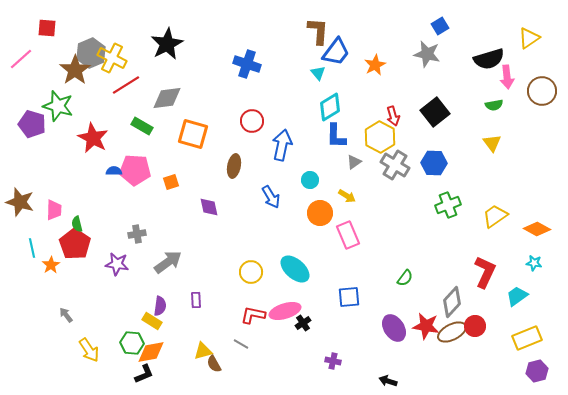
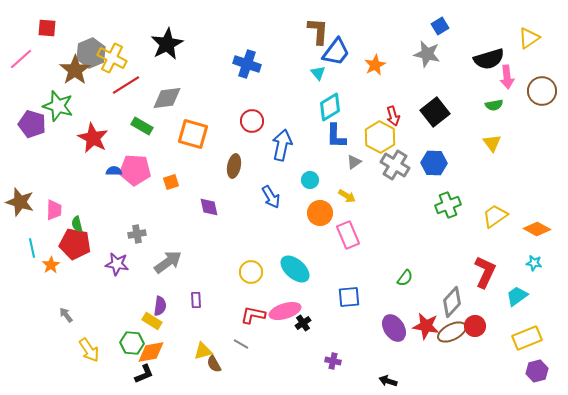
red pentagon at (75, 244): rotated 24 degrees counterclockwise
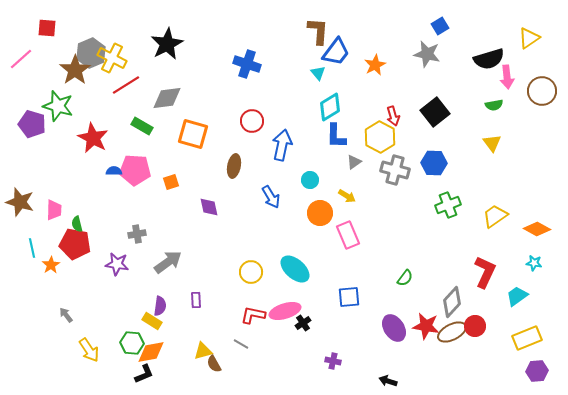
gray cross at (395, 165): moved 5 px down; rotated 16 degrees counterclockwise
purple hexagon at (537, 371): rotated 10 degrees clockwise
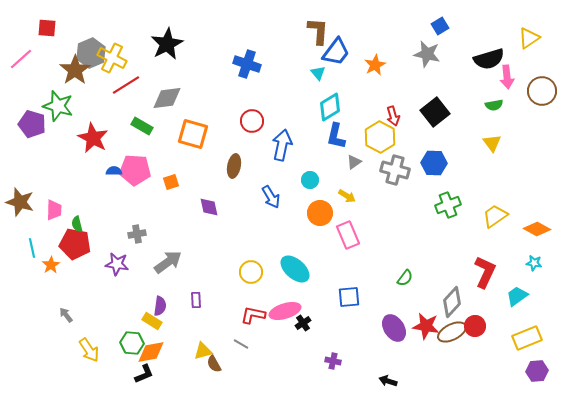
blue L-shape at (336, 136): rotated 12 degrees clockwise
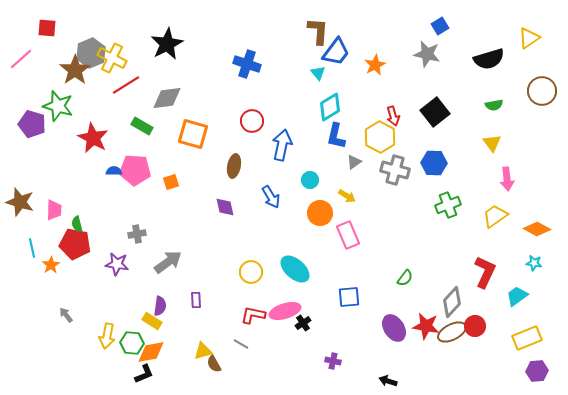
pink arrow at (507, 77): moved 102 px down
purple diamond at (209, 207): moved 16 px right
yellow arrow at (89, 350): moved 18 px right, 14 px up; rotated 45 degrees clockwise
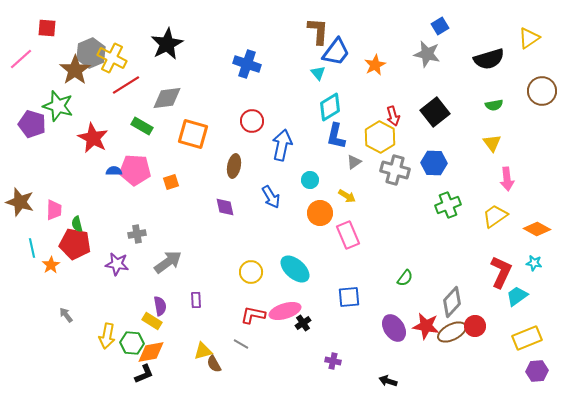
red L-shape at (485, 272): moved 16 px right
purple semicircle at (160, 306): rotated 18 degrees counterclockwise
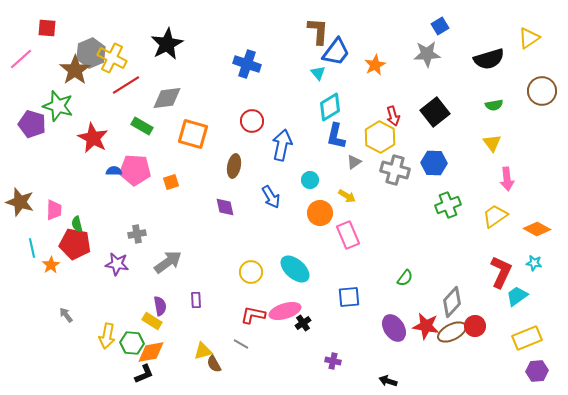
gray star at (427, 54): rotated 16 degrees counterclockwise
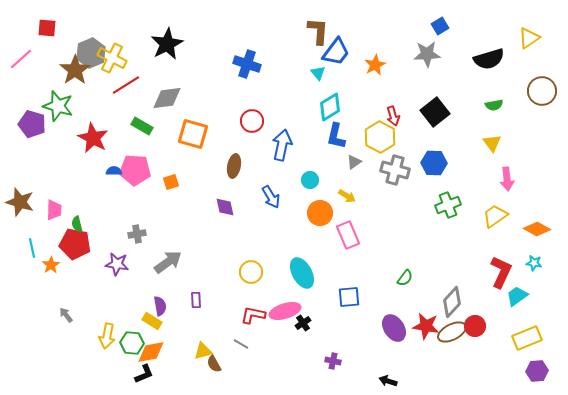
cyan ellipse at (295, 269): moved 7 px right, 4 px down; rotated 20 degrees clockwise
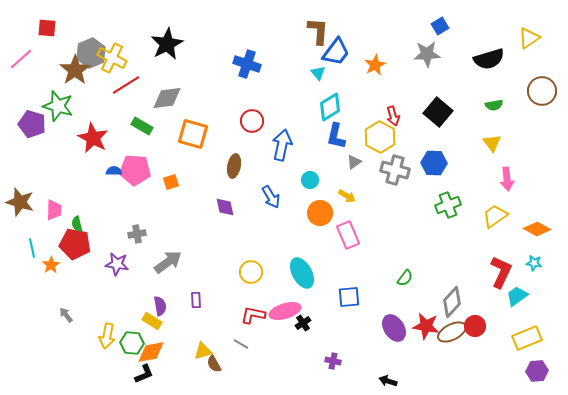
black square at (435, 112): moved 3 px right; rotated 12 degrees counterclockwise
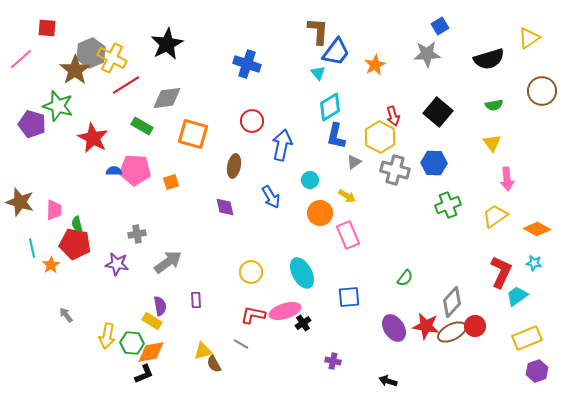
purple hexagon at (537, 371): rotated 15 degrees counterclockwise
